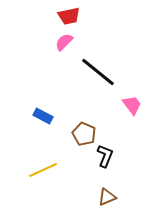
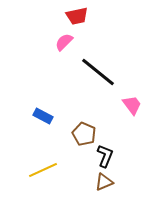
red trapezoid: moved 8 px right
brown triangle: moved 3 px left, 15 px up
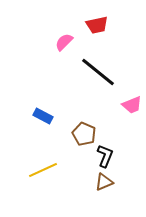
red trapezoid: moved 20 px right, 9 px down
pink trapezoid: rotated 105 degrees clockwise
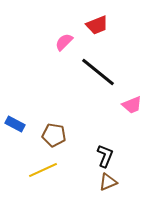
red trapezoid: rotated 10 degrees counterclockwise
blue rectangle: moved 28 px left, 8 px down
brown pentagon: moved 30 px left, 1 px down; rotated 15 degrees counterclockwise
brown triangle: moved 4 px right
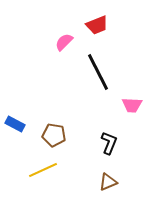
black line: rotated 24 degrees clockwise
pink trapezoid: rotated 25 degrees clockwise
black L-shape: moved 4 px right, 13 px up
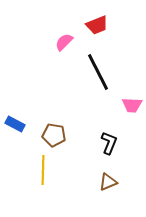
yellow line: rotated 64 degrees counterclockwise
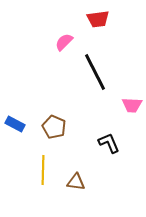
red trapezoid: moved 1 px right, 6 px up; rotated 15 degrees clockwise
black line: moved 3 px left
brown pentagon: moved 8 px up; rotated 15 degrees clockwise
black L-shape: rotated 45 degrees counterclockwise
brown triangle: moved 32 px left; rotated 30 degrees clockwise
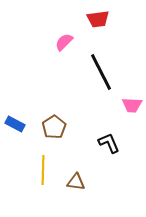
black line: moved 6 px right
brown pentagon: rotated 15 degrees clockwise
